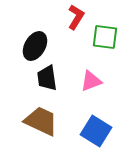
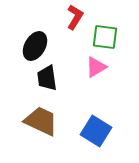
red L-shape: moved 1 px left
pink triangle: moved 5 px right, 14 px up; rotated 10 degrees counterclockwise
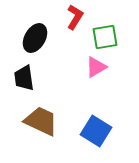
green square: rotated 16 degrees counterclockwise
black ellipse: moved 8 px up
black trapezoid: moved 23 px left
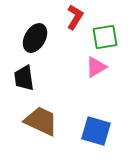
blue square: rotated 16 degrees counterclockwise
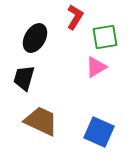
black trapezoid: rotated 24 degrees clockwise
blue square: moved 3 px right, 1 px down; rotated 8 degrees clockwise
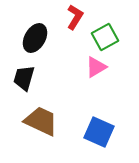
green square: rotated 20 degrees counterclockwise
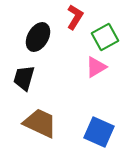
black ellipse: moved 3 px right, 1 px up
brown trapezoid: moved 1 px left, 2 px down
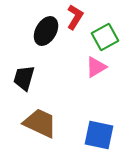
black ellipse: moved 8 px right, 6 px up
blue square: moved 3 px down; rotated 12 degrees counterclockwise
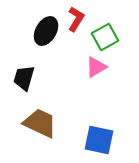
red L-shape: moved 1 px right, 2 px down
blue square: moved 5 px down
